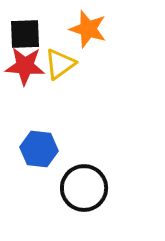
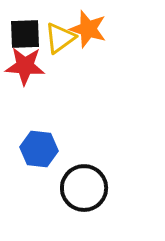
yellow triangle: moved 26 px up
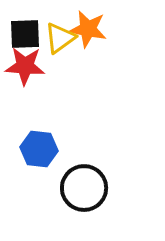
orange star: rotated 6 degrees counterclockwise
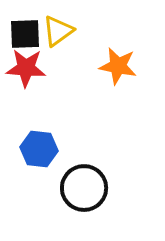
orange star: moved 30 px right, 37 px down
yellow triangle: moved 2 px left, 7 px up
red star: moved 1 px right, 2 px down
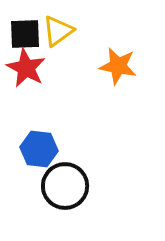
red star: rotated 24 degrees clockwise
black circle: moved 19 px left, 2 px up
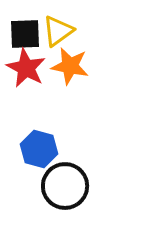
orange star: moved 48 px left
blue hexagon: rotated 9 degrees clockwise
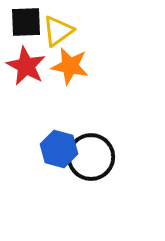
black square: moved 1 px right, 12 px up
red star: moved 2 px up
blue hexagon: moved 20 px right
black circle: moved 26 px right, 29 px up
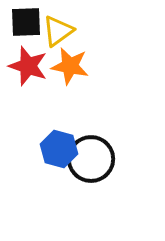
red star: moved 2 px right; rotated 9 degrees counterclockwise
black circle: moved 2 px down
